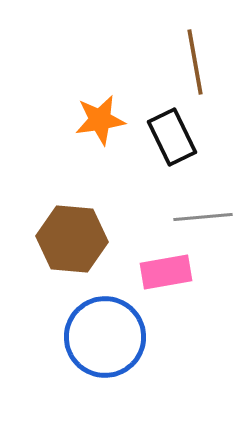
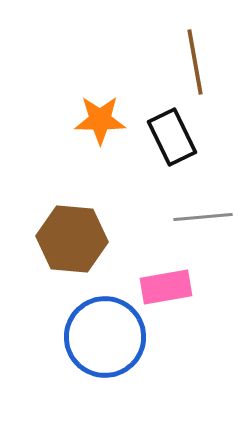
orange star: rotated 9 degrees clockwise
pink rectangle: moved 15 px down
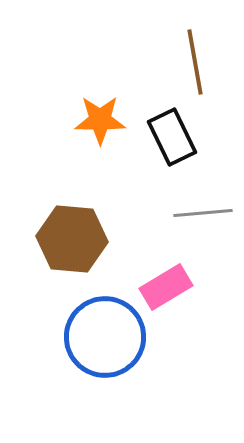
gray line: moved 4 px up
pink rectangle: rotated 21 degrees counterclockwise
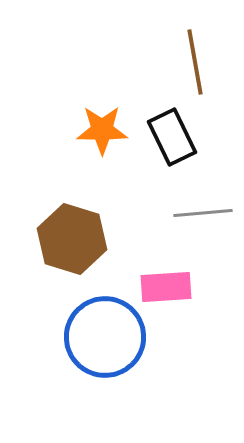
orange star: moved 2 px right, 10 px down
brown hexagon: rotated 12 degrees clockwise
pink rectangle: rotated 27 degrees clockwise
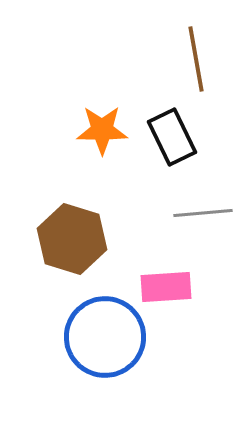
brown line: moved 1 px right, 3 px up
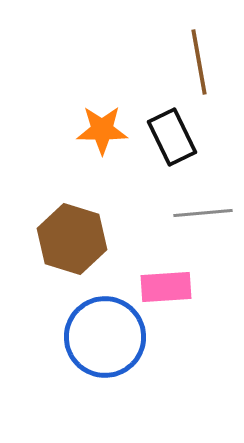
brown line: moved 3 px right, 3 px down
